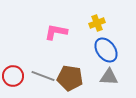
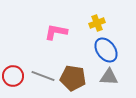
brown pentagon: moved 3 px right
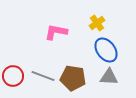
yellow cross: rotated 14 degrees counterclockwise
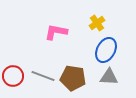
blue ellipse: rotated 65 degrees clockwise
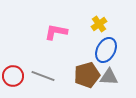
yellow cross: moved 2 px right, 1 px down
brown pentagon: moved 14 px right, 3 px up; rotated 25 degrees counterclockwise
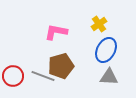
brown pentagon: moved 26 px left, 9 px up
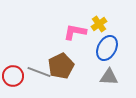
pink L-shape: moved 19 px right
blue ellipse: moved 1 px right, 2 px up
brown pentagon: rotated 10 degrees counterclockwise
gray line: moved 4 px left, 4 px up
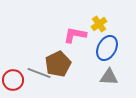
pink L-shape: moved 3 px down
brown pentagon: moved 3 px left, 2 px up
gray line: moved 1 px down
red circle: moved 4 px down
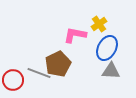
gray triangle: moved 2 px right, 6 px up
